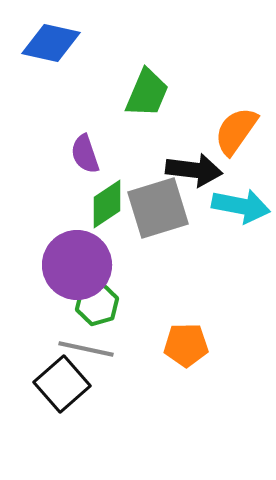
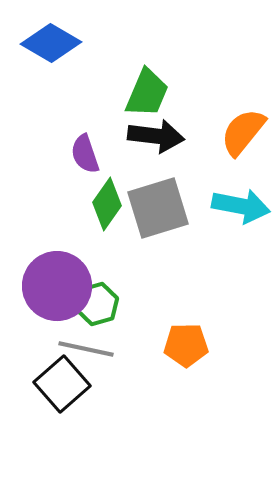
blue diamond: rotated 18 degrees clockwise
orange semicircle: moved 7 px right, 1 px down; rotated 4 degrees clockwise
black arrow: moved 38 px left, 34 px up
green diamond: rotated 21 degrees counterclockwise
purple circle: moved 20 px left, 21 px down
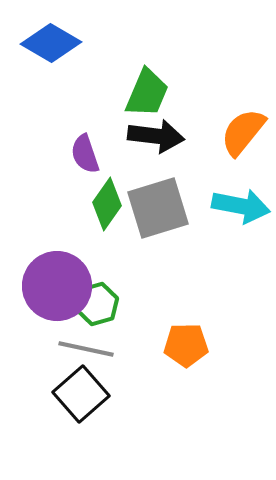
black square: moved 19 px right, 10 px down
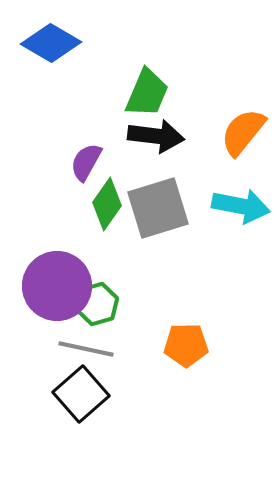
purple semicircle: moved 1 px right, 8 px down; rotated 48 degrees clockwise
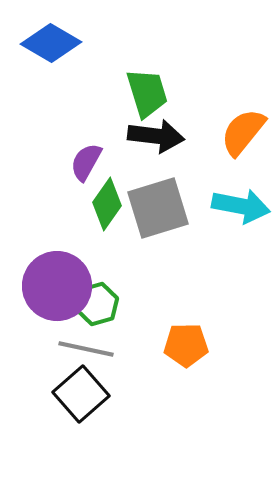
green trapezoid: rotated 40 degrees counterclockwise
